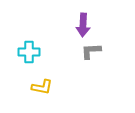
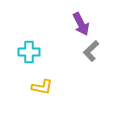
purple arrow: moved 2 px left, 1 px up; rotated 30 degrees counterclockwise
gray L-shape: rotated 40 degrees counterclockwise
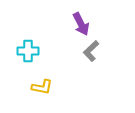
cyan cross: moved 1 px left, 1 px up
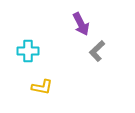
gray L-shape: moved 6 px right
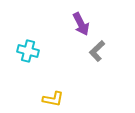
cyan cross: rotated 15 degrees clockwise
yellow L-shape: moved 11 px right, 12 px down
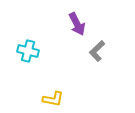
purple arrow: moved 4 px left
